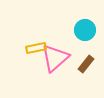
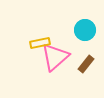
yellow rectangle: moved 4 px right, 5 px up
pink triangle: moved 1 px up
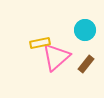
pink triangle: moved 1 px right
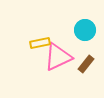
pink triangle: moved 2 px right; rotated 16 degrees clockwise
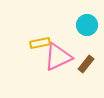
cyan circle: moved 2 px right, 5 px up
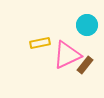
pink triangle: moved 9 px right, 2 px up
brown rectangle: moved 1 px left, 1 px down
